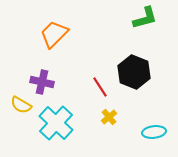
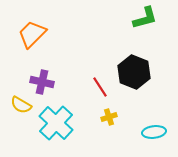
orange trapezoid: moved 22 px left
yellow cross: rotated 21 degrees clockwise
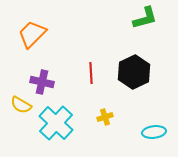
black hexagon: rotated 12 degrees clockwise
red line: moved 9 px left, 14 px up; rotated 30 degrees clockwise
yellow cross: moved 4 px left
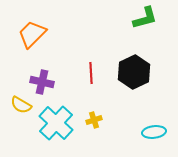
yellow cross: moved 11 px left, 3 px down
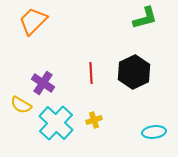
orange trapezoid: moved 1 px right, 13 px up
purple cross: moved 1 px right, 1 px down; rotated 20 degrees clockwise
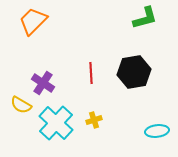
black hexagon: rotated 16 degrees clockwise
cyan ellipse: moved 3 px right, 1 px up
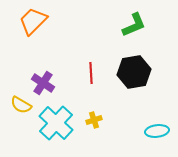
green L-shape: moved 11 px left, 7 px down; rotated 8 degrees counterclockwise
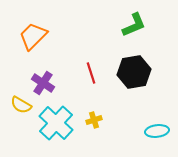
orange trapezoid: moved 15 px down
red line: rotated 15 degrees counterclockwise
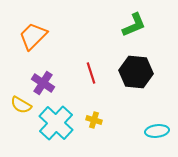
black hexagon: moved 2 px right; rotated 16 degrees clockwise
yellow cross: rotated 35 degrees clockwise
